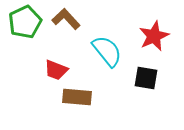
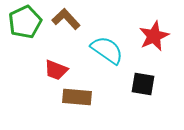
cyan semicircle: moved 1 px up; rotated 16 degrees counterclockwise
black square: moved 3 px left, 6 px down
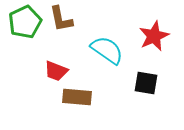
brown L-shape: moved 5 px left; rotated 148 degrees counterclockwise
red trapezoid: moved 1 px down
black square: moved 3 px right, 1 px up
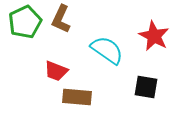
brown L-shape: rotated 36 degrees clockwise
red star: rotated 20 degrees counterclockwise
black square: moved 4 px down
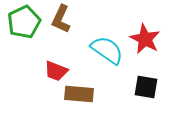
green pentagon: moved 1 px left
red star: moved 9 px left, 3 px down
brown rectangle: moved 2 px right, 3 px up
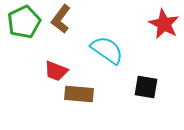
brown L-shape: rotated 12 degrees clockwise
red star: moved 19 px right, 15 px up
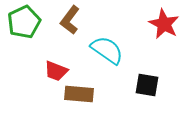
brown L-shape: moved 9 px right, 1 px down
black square: moved 1 px right, 2 px up
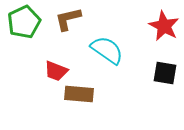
brown L-shape: moved 2 px left, 1 px up; rotated 40 degrees clockwise
red star: moved 2 px down
black square: moved 18 px right, 12 px up
